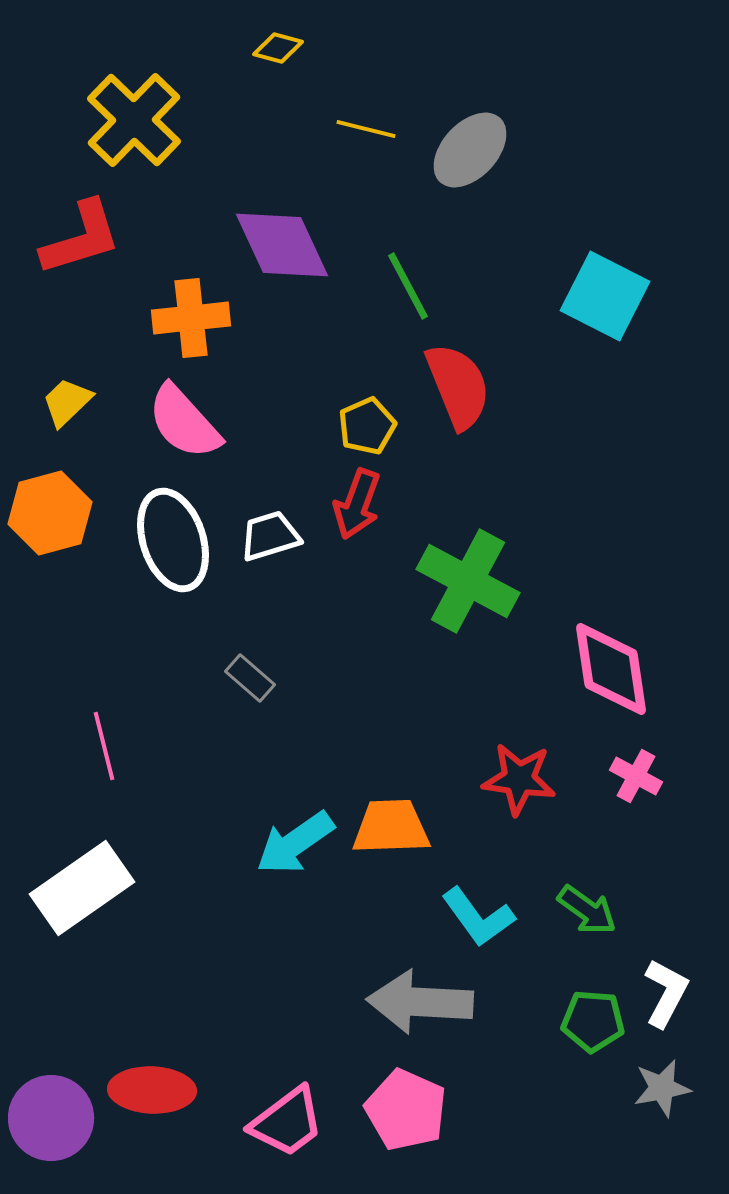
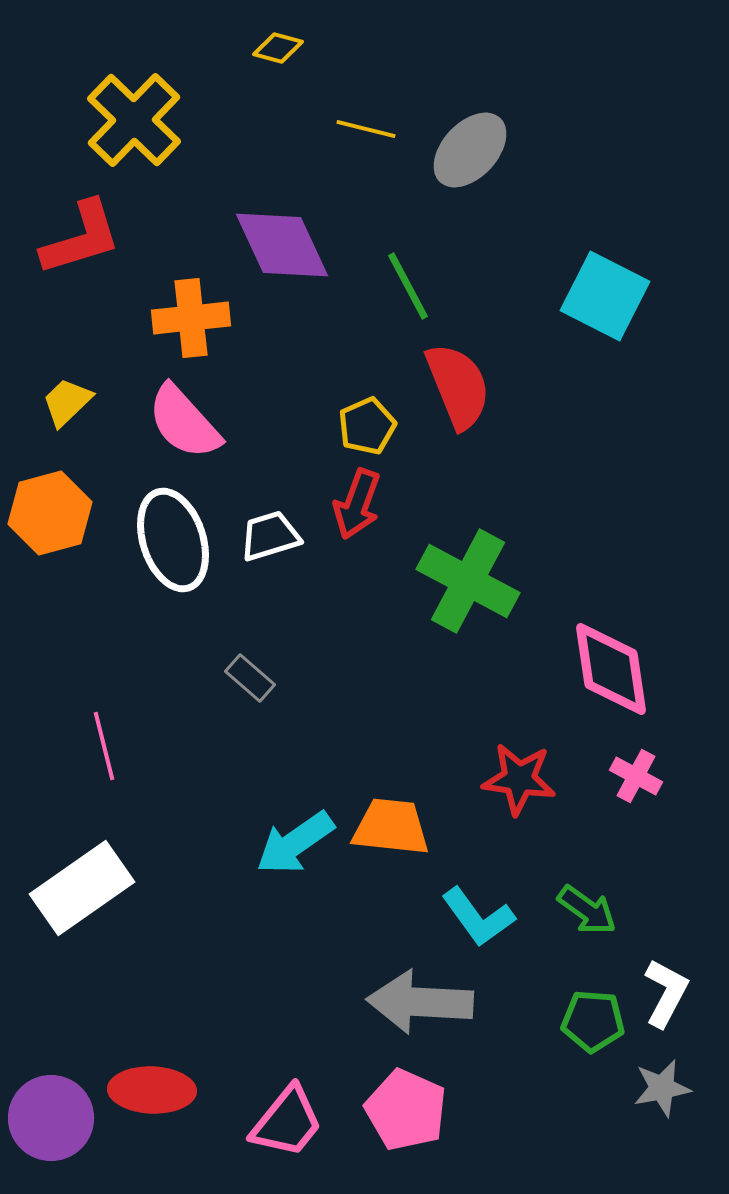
orange trapezoid: rotated 8 degrees clockwise
pink trapezoid: rotated 14 degrees counterclockwise
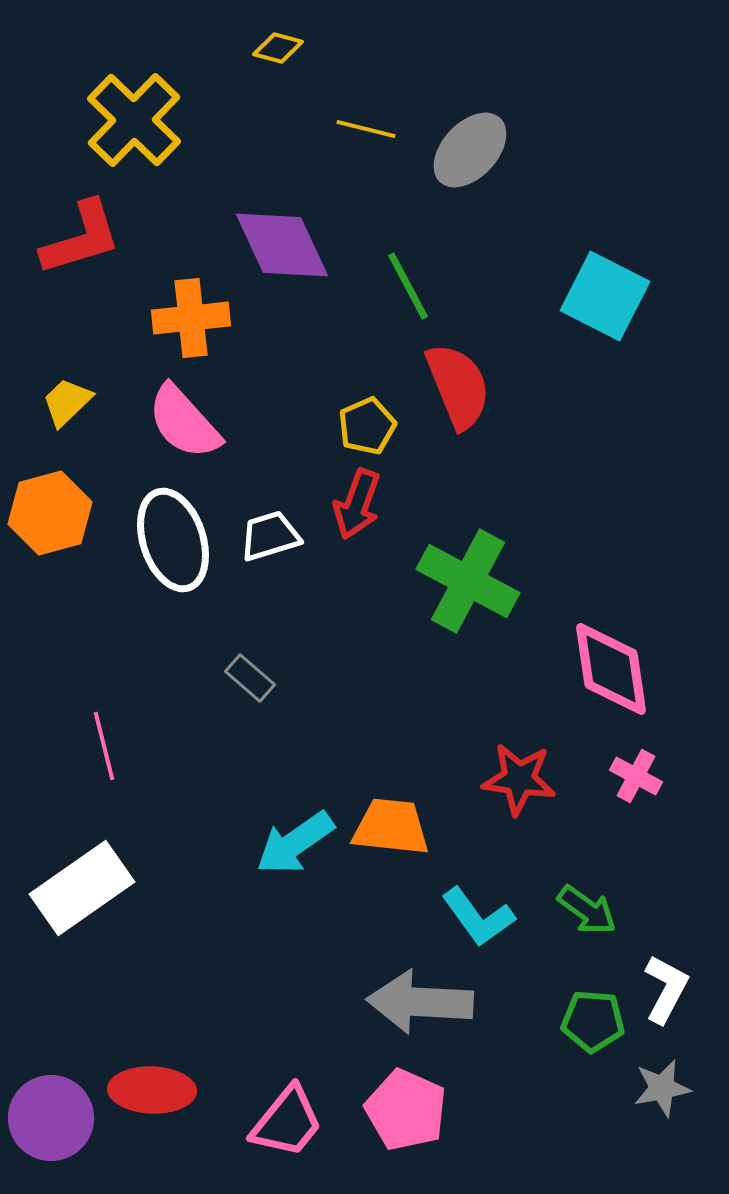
white L-shape: moved 4 px up
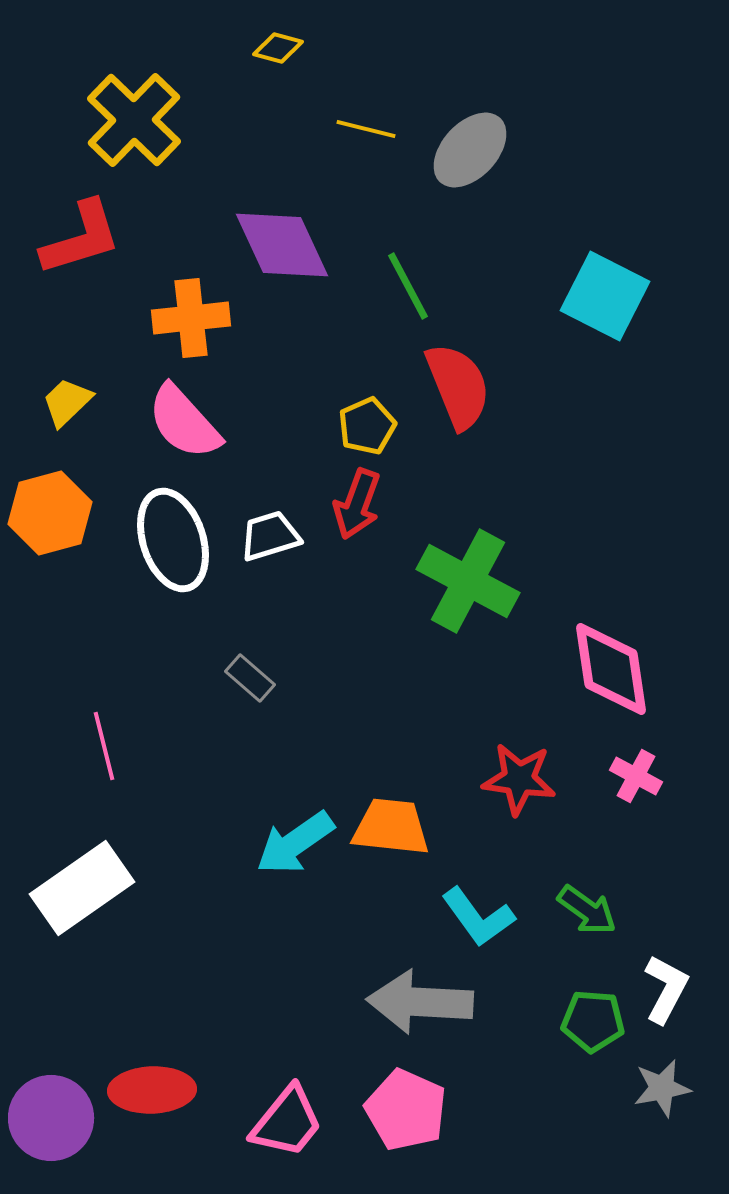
red ellipse: rotated 4 degrees counterclockwise
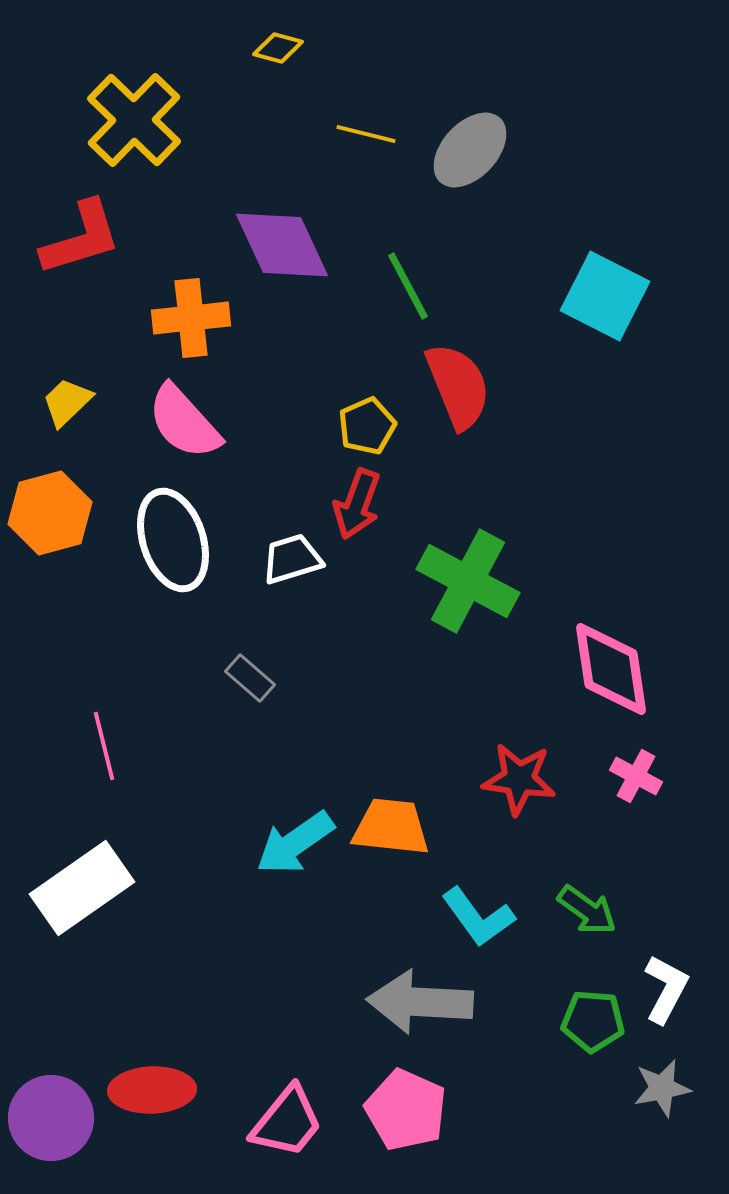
yellow line: moved 5 px down
white trapezoid: moved 22 px right, 23 px down
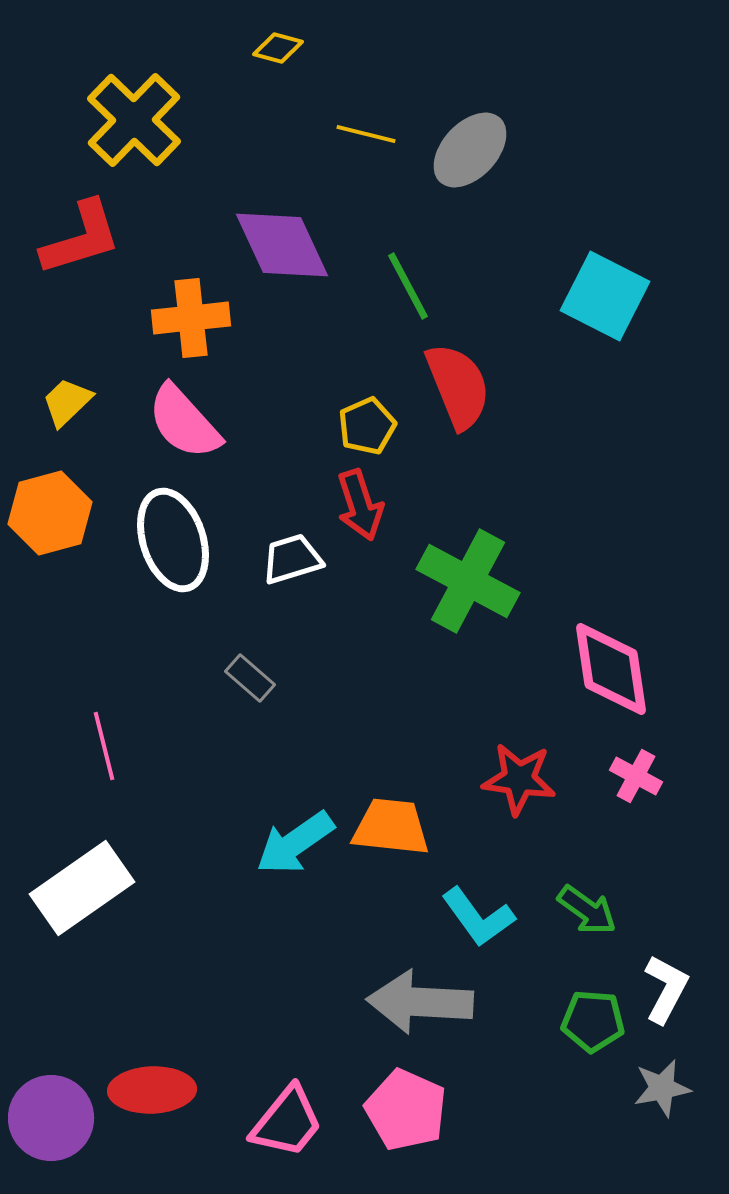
red arrow: moved 3 px right, 1 px down; rotated 38 degrees counterclockwise
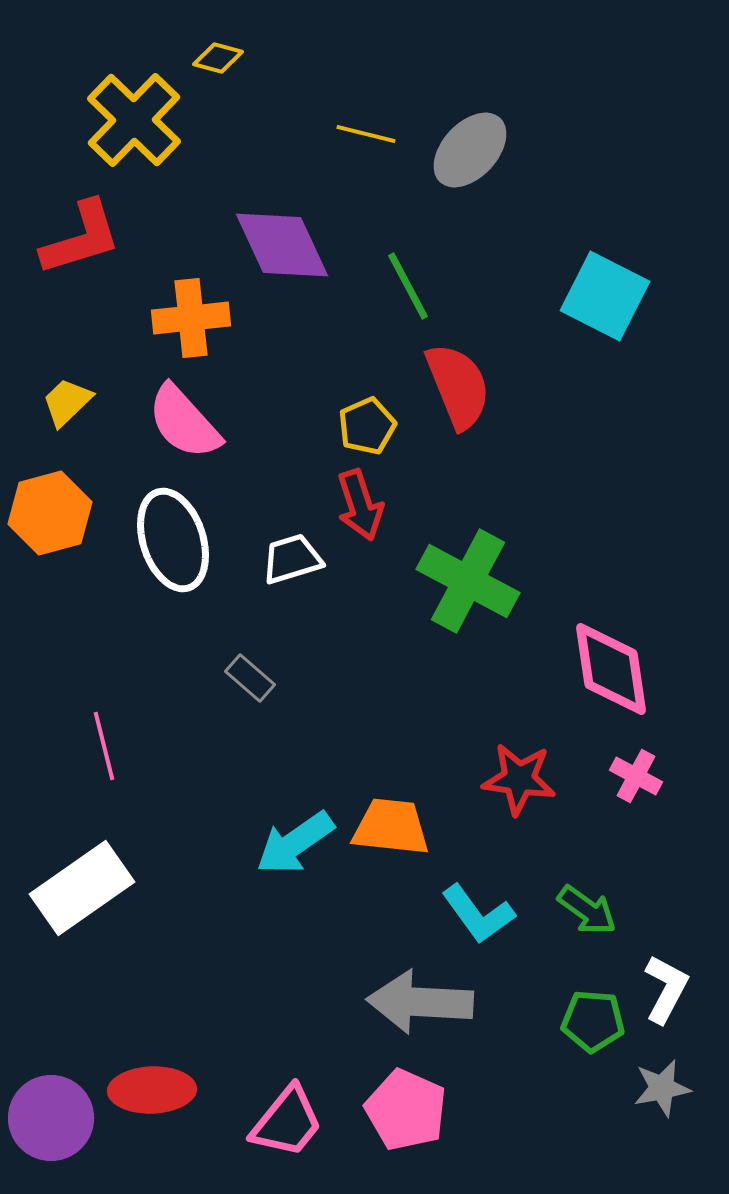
yellow diamond: moved 60 px left, 10 px down
cyan L-shape: moved 3 px up
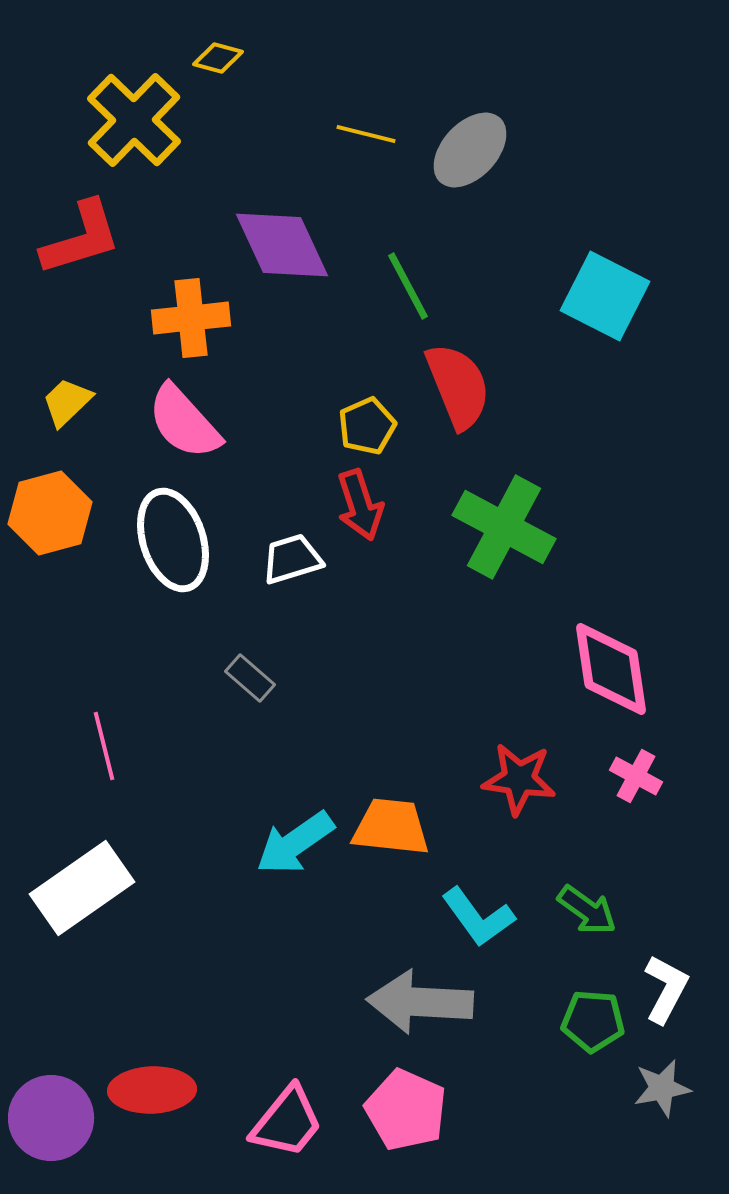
green cross: moved 36 px right, 54 px up
cyan L-shape: moved 3 px down
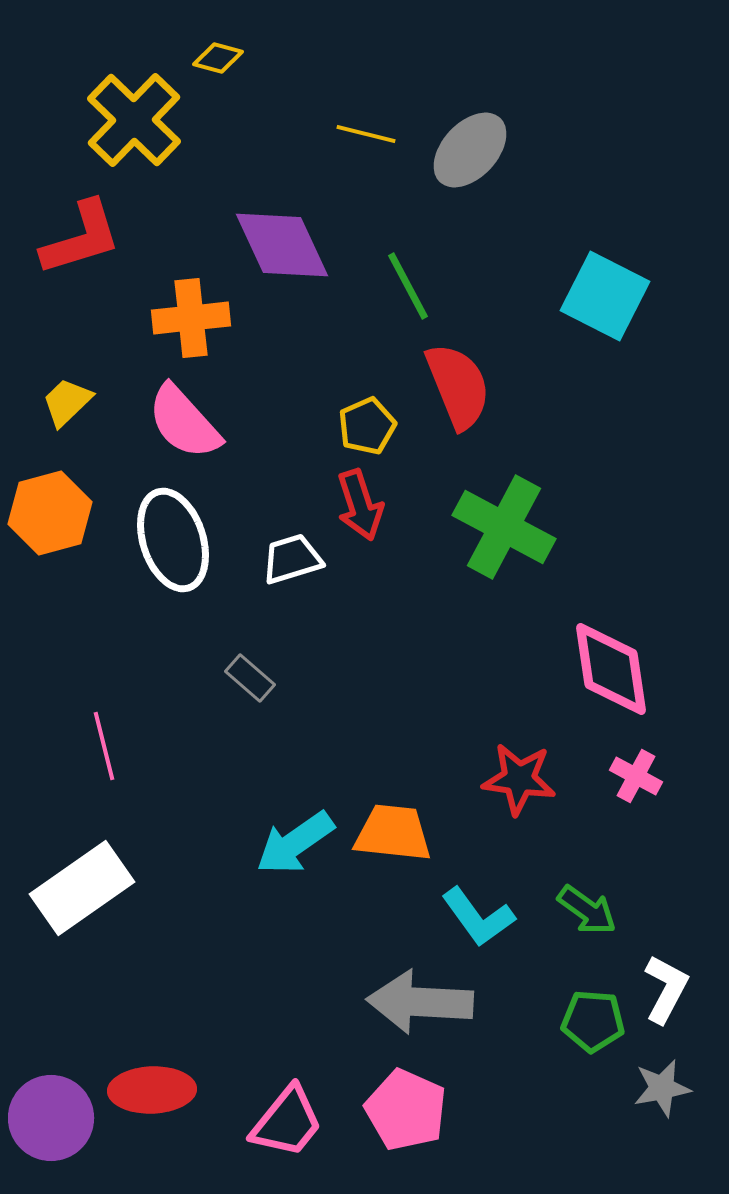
orange trapezoid: moved 2 px right, 6 px down
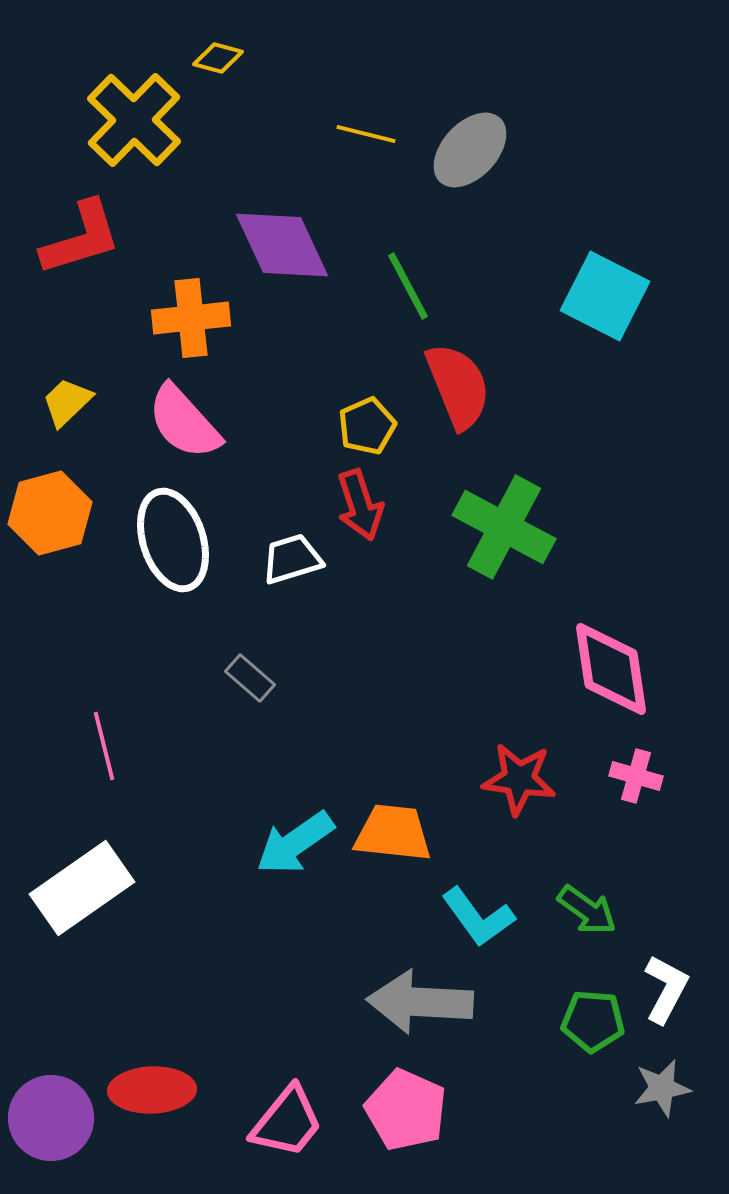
pink cross: rotated 12 degrees counterclockwise
